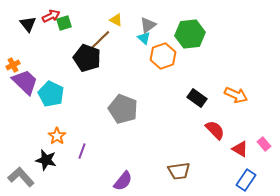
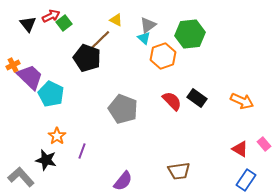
green square: rotated 21 degrees counterclockwise
purple trapezoid: moved 5 px right, 5 px up
orange arrow: moved 6 px right, 6 px down
red semicircle: moved 43 px left, 29 px up
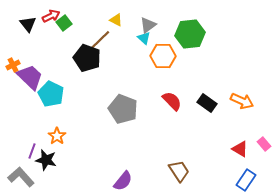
orange hexagon: rotated 20 degrees clockwise
black rectangle: moved 10 px right, 5 px down
purple line: moved 50 px left
brown trapezoid: rotated 115 degrees counterclockwise
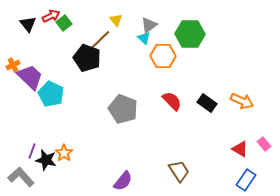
yellow triangle: rotated 24 degrees clockwise
gray triangle: moved 1 px right
green hexagon: rotated 8 degrees clockwise
orange star: moved 7 px right, 17 px down
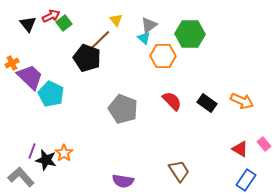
orange cross: moved 1 px left, 2 px up
purple semicircle: rotated 60 degrees clockwise
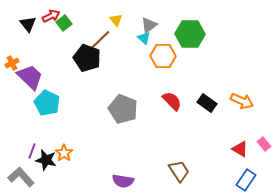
cyan pentagon: moved 4 px left, 9 px down
